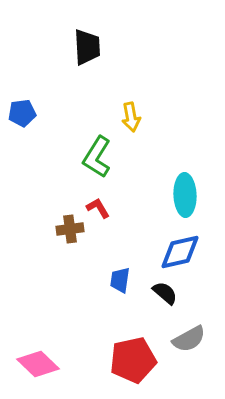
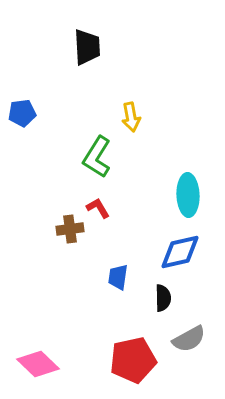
cyan ellipse: moved 3 px right
blue trapezoid: moved 2 px left, 3 px up
black semicircle: moved 2 px left, 5 px down; rotated 48 degrees clockwise
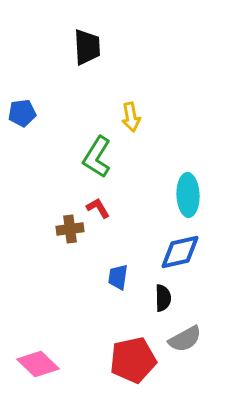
gray semicircle: moved 4 px left
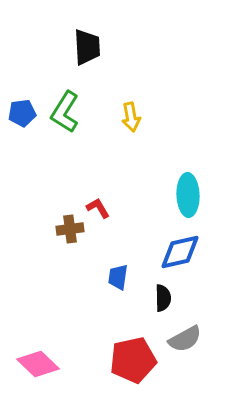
green L-shape: moved 32 px left, 45 px up
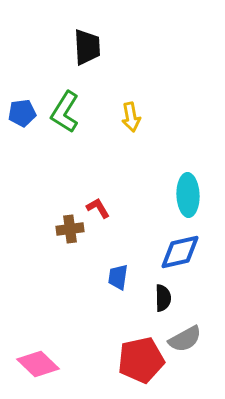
red pentagon: moved 8 px right
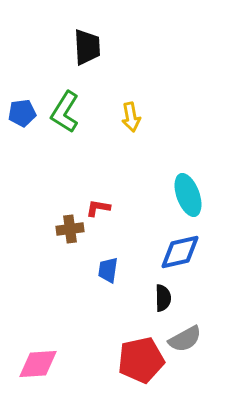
cyan ellipse: rotated 18 degrees counterclockwise
red L-shape: rotated 50 degrees counterclockwise
blue trapezoid: moved 10 px left, 7 px up
pink diamond: rotated 48 degrees counterclockwise
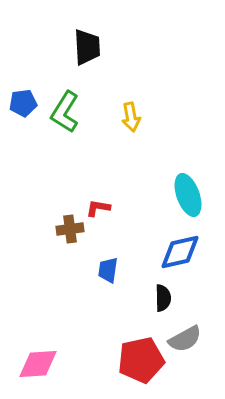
blue pentagon: moved 1 px right, 10 px up
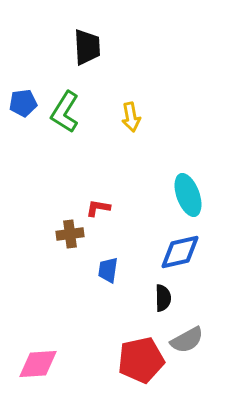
brown cross: moved 5 px down
gray semicircle: moved 2 px right, 1 px down
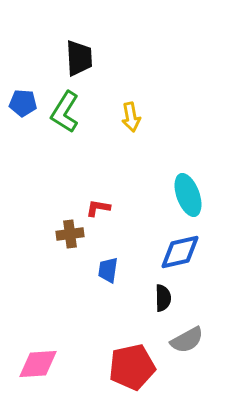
black trapezoid: moved 8 px left, 11 px down
blue pentagon: rotated 12 degrees clockwise
red pentagon: moved 9 px left, 7 px down
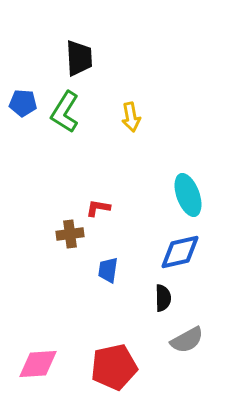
red pentagon: moved 18 px left
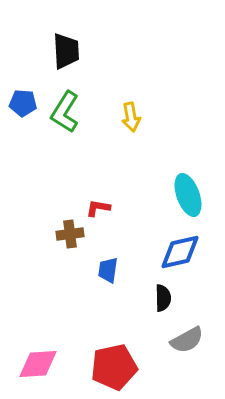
black trapezoid: moved 13 px left, 7 px up
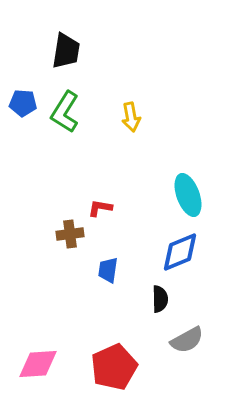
black trapezoid: rotated 12 degrees clockwise
red L-shape: moved 2 px right
blue diamond: rotated 9 degrees counterclockwise
black semicircle: moved 3 px left, 1 px down
red pentagon: rotated 12 degrees counterclockwise
